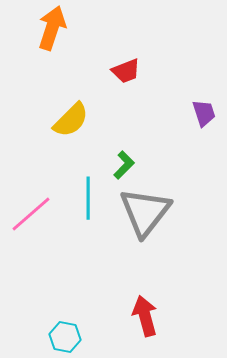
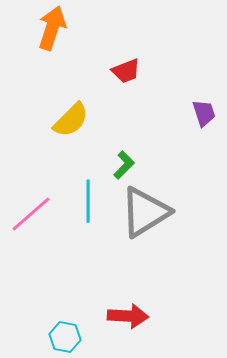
cyan line: moved 3 px down
gray triangle: rotated 20 degrees clockwise
red arrow: moved 17 px left; rotated 108 degrees clockwise
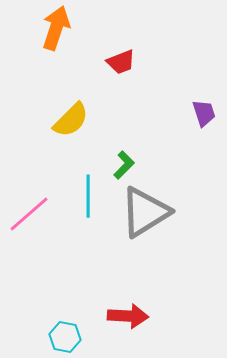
orange arrow: moved 4 px right
red trapezoid: moved 5 px left, 9 px up
cyan line: moved 5 px up
pink line: moved 2 px left
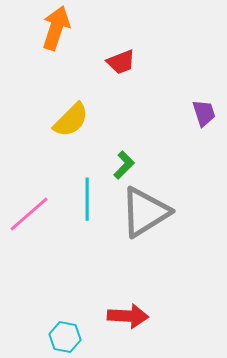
cyan line: moved 1 px left, 3 px down
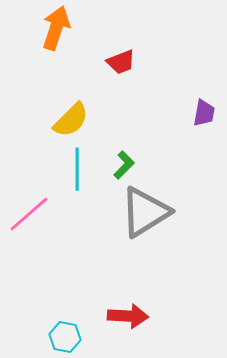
purple trapezoid: rotated 28 degrees clockwise
cyan line: moved 10 px left, 30 px up
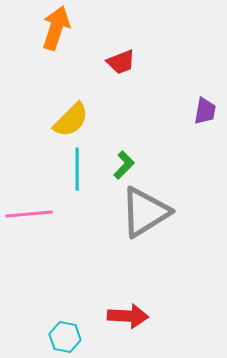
purple trapezoid: moved 1 px right, 2 px up
pink line: rotated 36 degrees clockwise
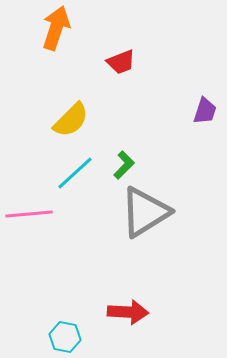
purple trapezoid: rotated 8 degrees clockwise
cyan line: moved 2 px left, 4 px down; rotated 48 degrees clockwise
red arrow: moved 4 px up
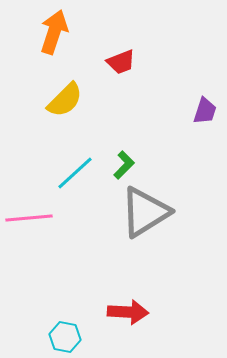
orange arrow: moved 2 px left, 4 px down
yellow semicircle: moved 6 px left, 20 px up
pink line: moved 4 px down
